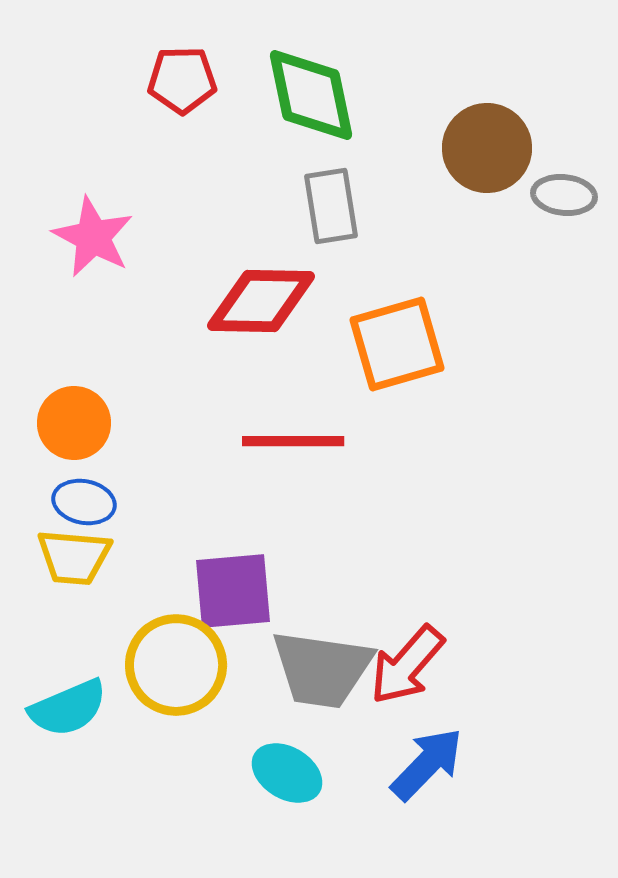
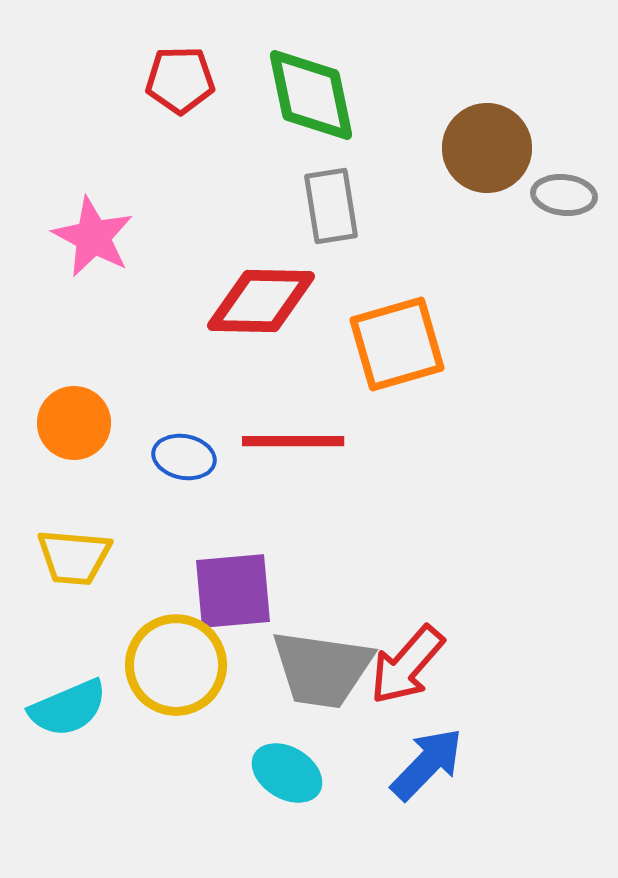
red pentagon: moved 2 px left
blue ellipse: moved 100 px right, 45 px up
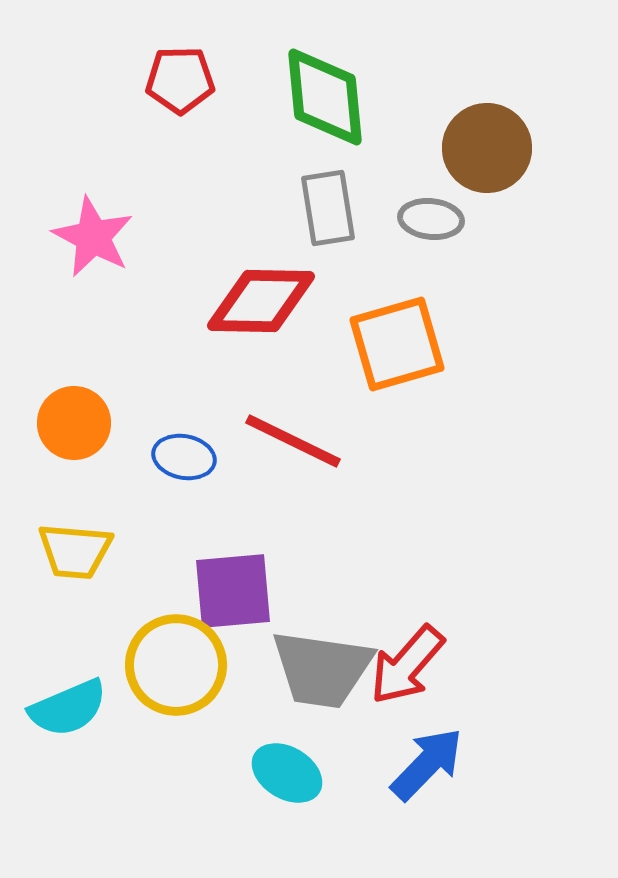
green diamond: moved 14 px right, 2 px down; rotated 6 degrees clockwise
gray ellipse: moved 133 px left, 24 px down
gray rectangle: moved 3 px left, 2 px down
red line: rotated 26 degrees clockwise
yellow trapezoid: moved 1 px right, 6 px up
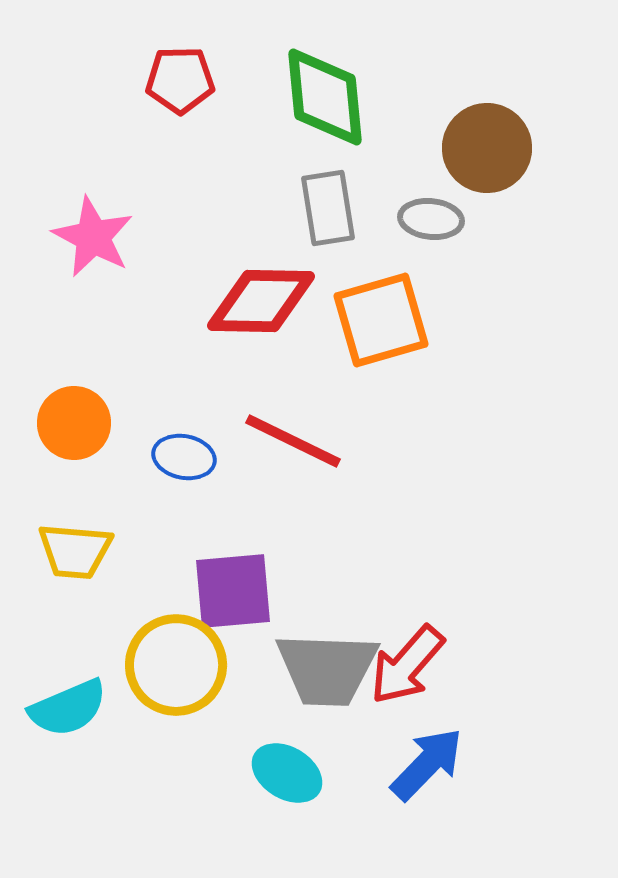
orange square: moved 16 px left, 24 px up
gray trapezoid: moved 5 px right; rotated 6 degrees counterclockwise
